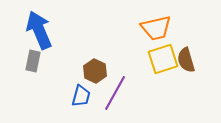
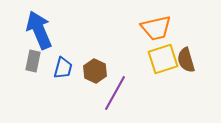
blue trapezoid: moved 18 px left, 28 px up
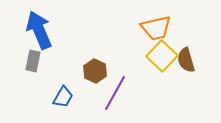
yellow square: moved 1 px left, 3 px up; rotated 28 degrees counterclockwise
blue trapezoid: moved 29 px down; rotated 15 degrees clockwise
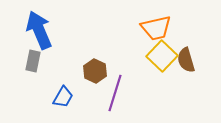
purple line: rotated 12 degrees counterclockwise
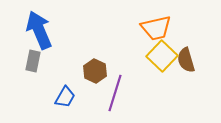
blue trapezoid: moved 2 px right
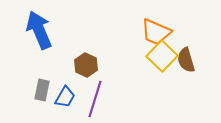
orange trapezoid: moved 4 px down; rotated 36 degrees clockwise
gray rectangle: moved 9 px right, 29 px down
brown hexagon: moved 9 px left, 6 px up
purple line: moved 20 px left, 6 px down
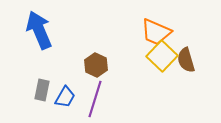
brown hexagon: moved 10 px right
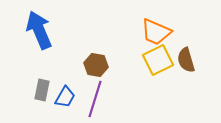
yellow square: moved 4 px left, 4 px down; rotated 20 degrees clockwise
brown hexagon: rotated 15 degrees counterclockwise
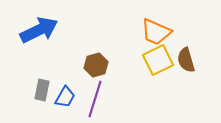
blue arrow: rotated 87 degrees clockwise
brown hexagon: rotated 25 degrees counterclockwise
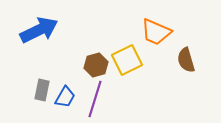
yellow square: moved 31 px left
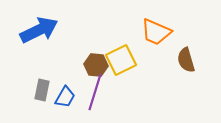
yellow square: moved 6 px left
brown hexagon: rotated 20 degrees clockwise
purple line: moved 7 px up
